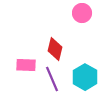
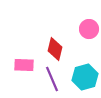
pink circle: moved 7 px right, 16 px down
pink rectangle: moved 2 px left
cyan hexagon: rotated 15 degrees clockwise
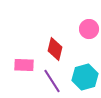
purple line: moved 2 px down; rotated 10 degrees counterclockwise
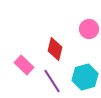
pink rectangle: rotated 42 degrees clockwise
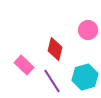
pink circle: moved 1 px left, 1 px down
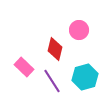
pink circle: moved 9 px left
pink rectangle: moved 2 px down
